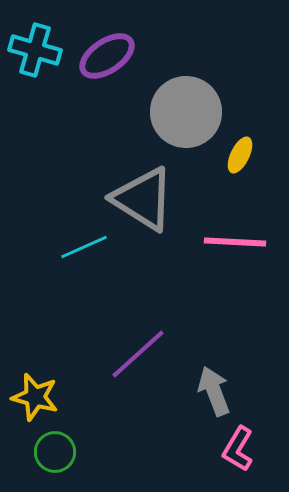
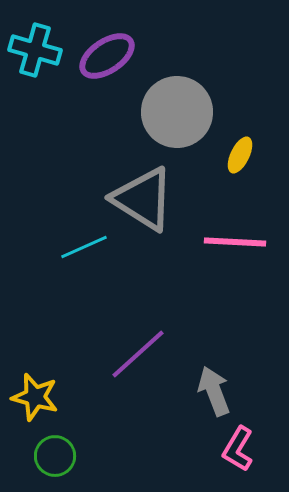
gray circle: moved 9 px left
green circle: moved 4 px down
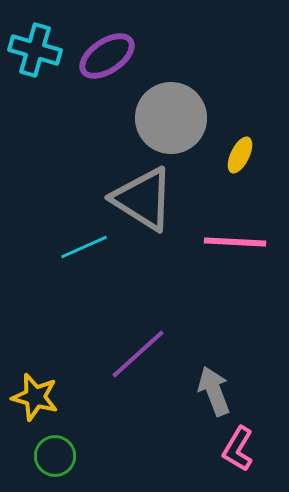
gray circle: moved 6 px left, 6 px down
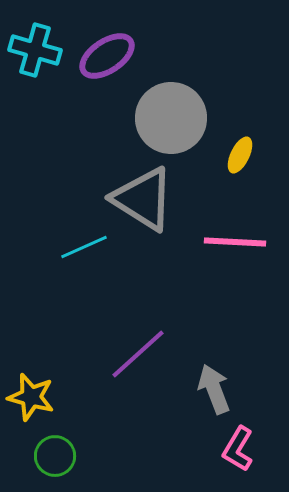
gray arrow: moved 2 px up
yellow star: moved 4 px left
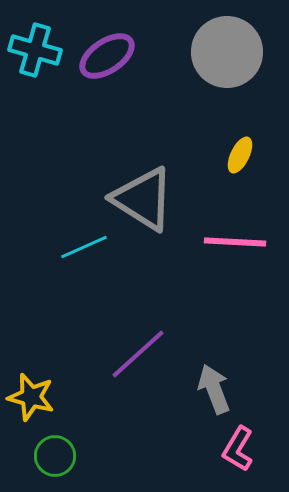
gray circle: moved 56 px right, 66 px up
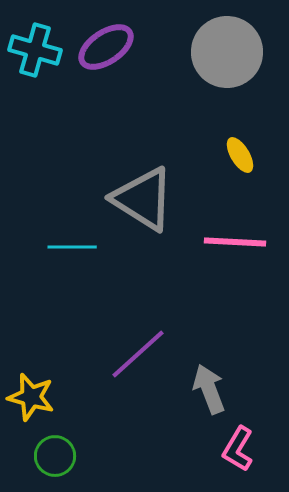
purple ellipse: moved 1 px left, 9 px up
yellow ellipse: rotated 57 degrees counterclockwise
cyan line: moved 12 px left; rotated 24 degrees clockwise
gray arrow: moved 5 px left
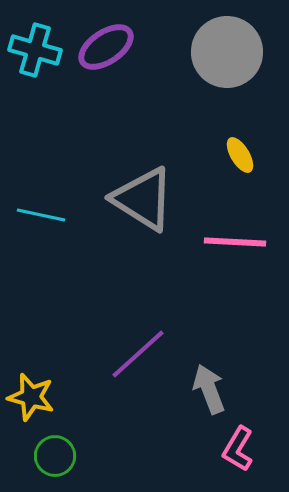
cyan line: moved 31 px left, 32 px up; rotated 12 degrees clockwise
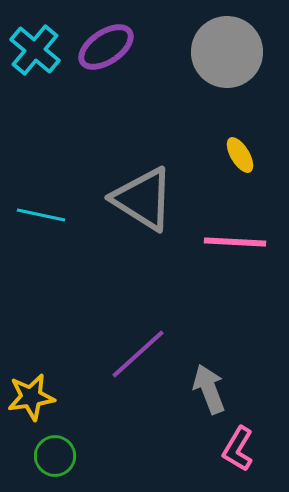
cyan cross: rotated 24 degrees clockwise
yellow star: rotated 24 degrees counterclockwise
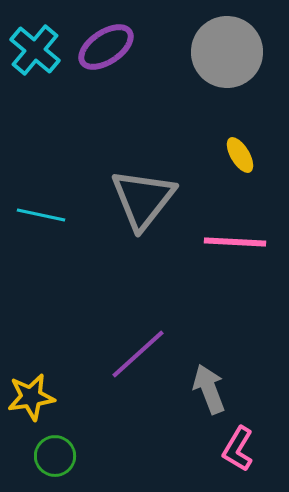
gray triangle: rotated 36 degrees clockwise
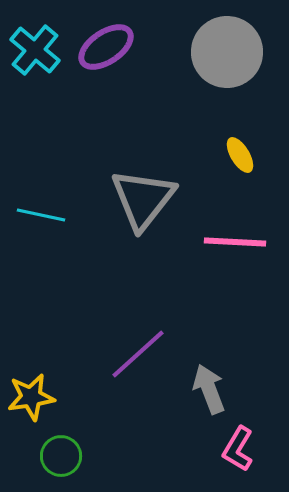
green circle: moved 6 px right
